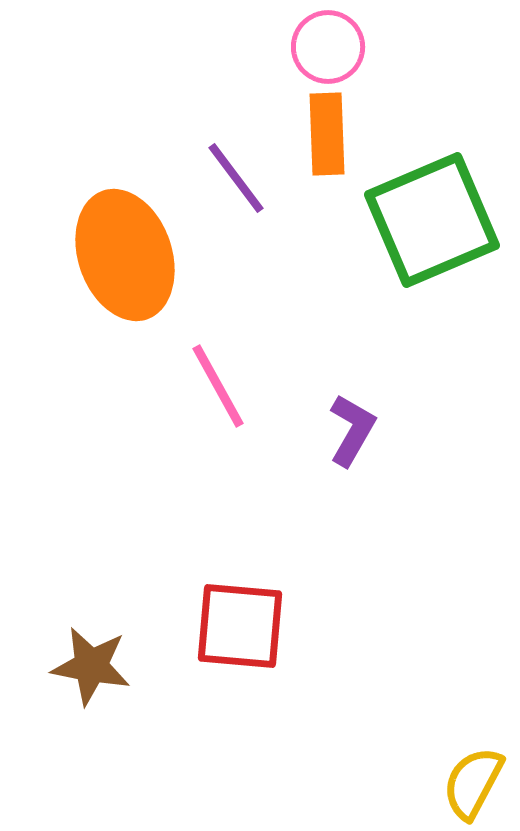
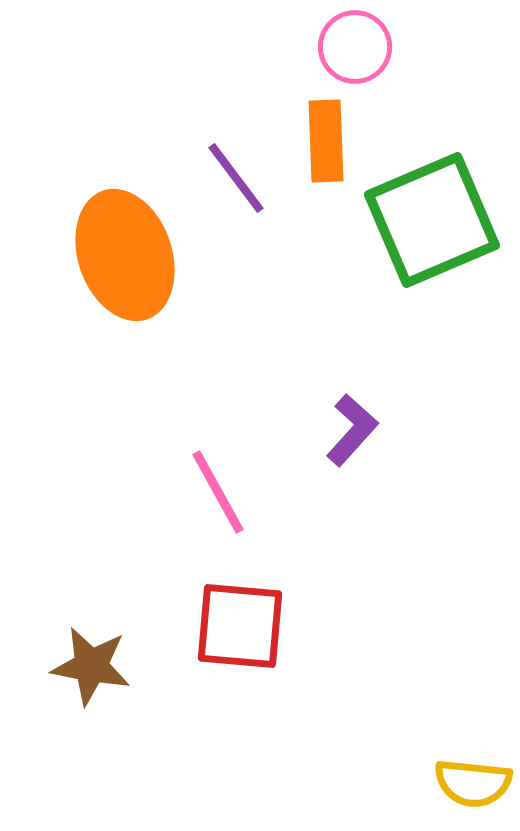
pink circle: moved 27 px right
orange rectangle: moved 1 px left, 7 px down
pink line: moved 106 px down
purple L-shape: rotated 12 degrees clockwise
yellow semicircle: rotated 112 degrees counterclockwise
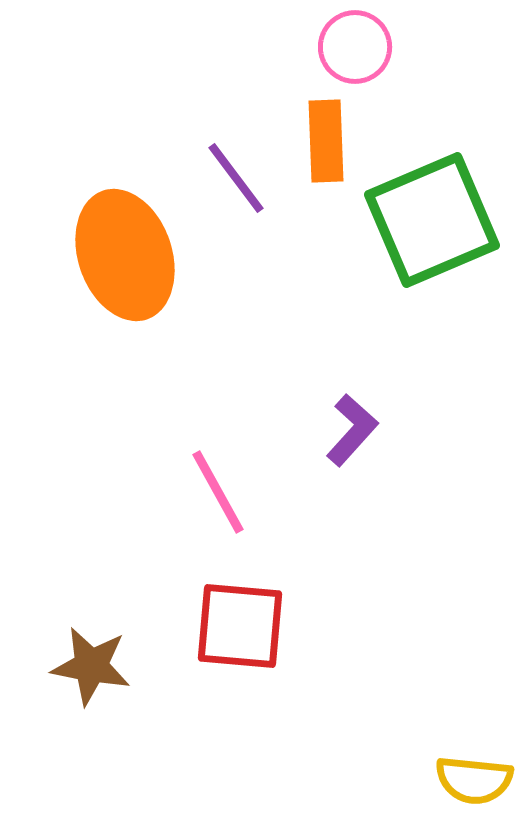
yellow semicircle: moved 1 px right, 3 px up
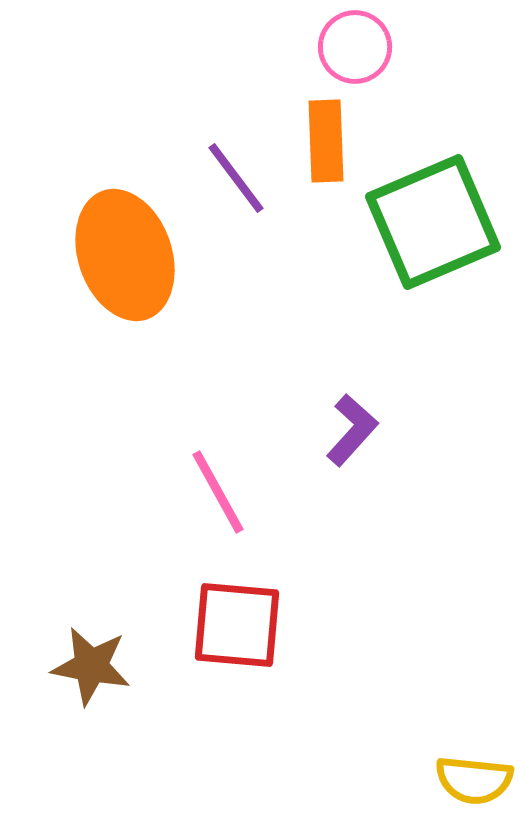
green square: moved 1 px right, 2 px down
red square: moved 3 px left, 1 px up
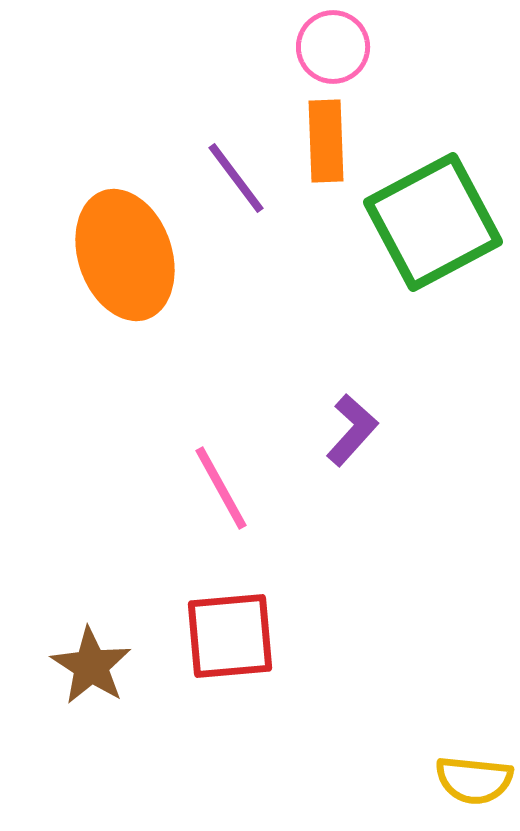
pink circle: moved 22 px left
green square: rotated 5 degrees counterclockwise
pink line: moved 3 px right, 4 px up
red square: moved 7 px left, 11 px down; rotated 10 degrees counterclockwise
brown star: rotated 22 degrees clockwise
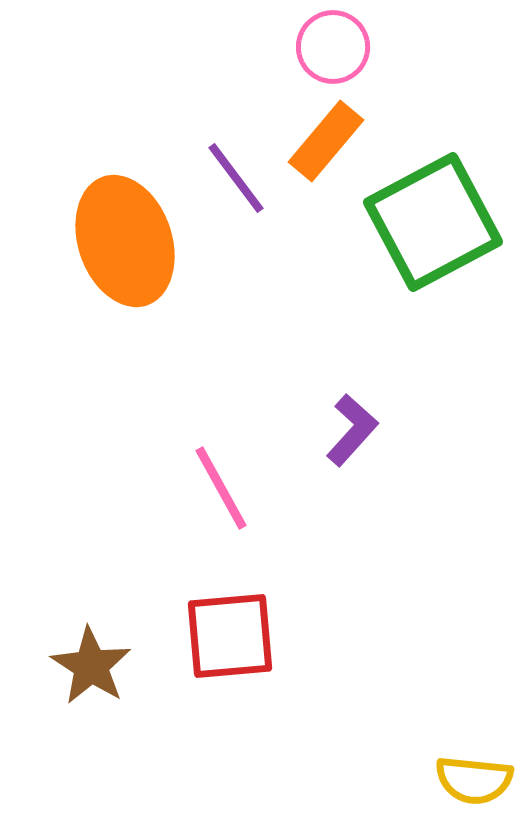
orange rectangle: rotated 42 degrees clockwise
orange ellipse: moved 14 px up
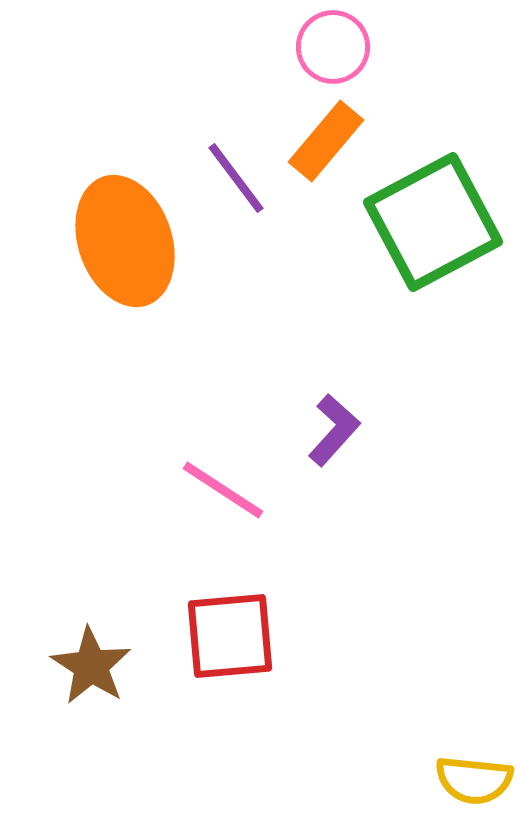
purple L-shape: moved 18 px left
pink line: moved 2 px right, 2 px down; rotated 28 degrees counterclockwise
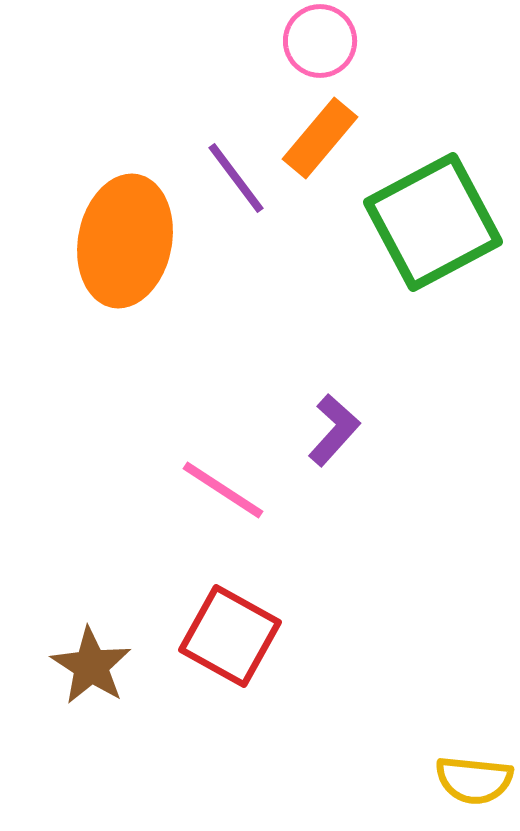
pink circle: moved 13 px left, 6 px up
orange rectangle: moved 6 px left, 3 px up
orange ellipse: rotated 30 degrees clockwise
red square: rotated 34 degrees clockwise
